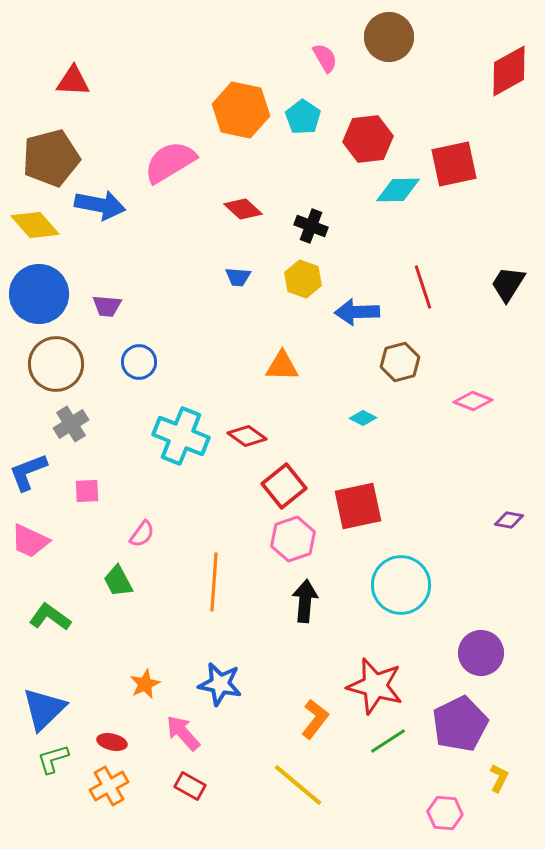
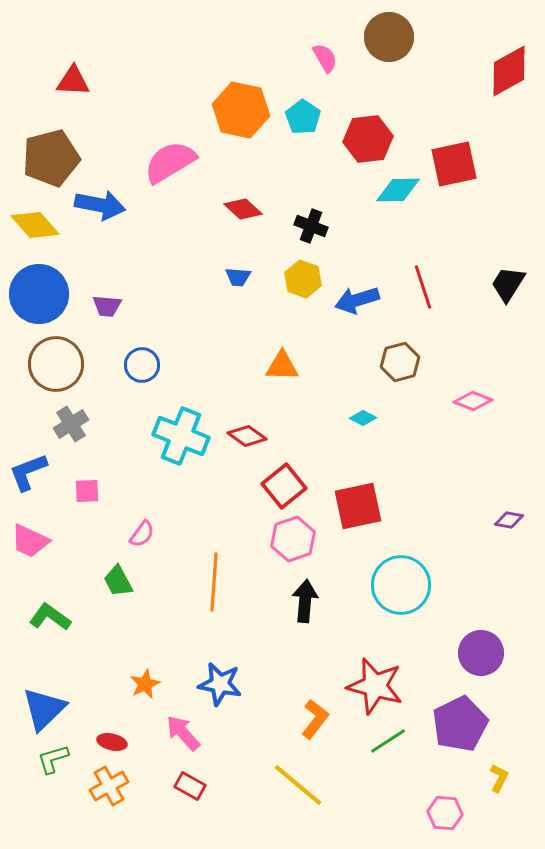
blue arrow at (357, 312): moved 12 px up; rotated 15 degrees counterclockwise
blue circle at (139, 362): moved 3 px right, 3 px down
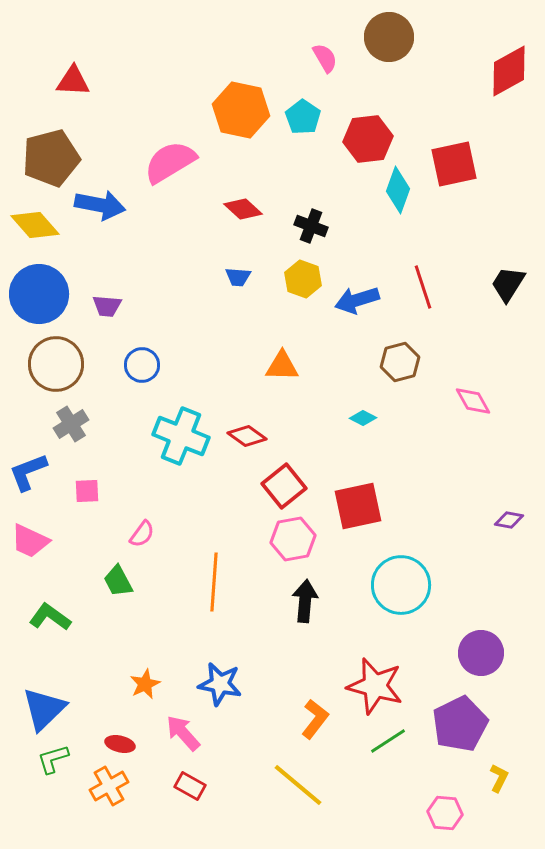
cyan diamond at (398, 190): rotated 69 degrees counterclockwise
pink diamond at (473, 401): rotated 39 degrees clockwise
pink hexagon at (293, 539): rotated 9 degrees clockwise
red ellipse at (112, 742): moved 8 px right, 2 px down
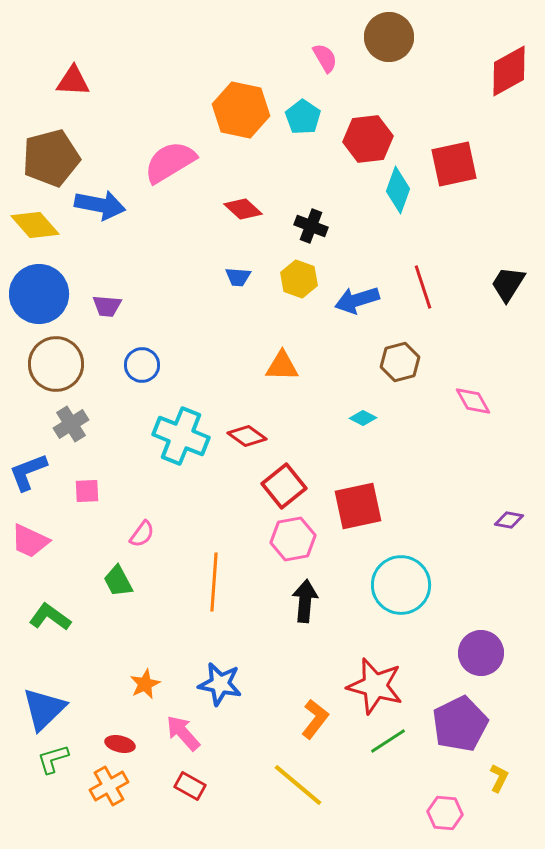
yellow hexagon at (303, 279): moved 4 px left
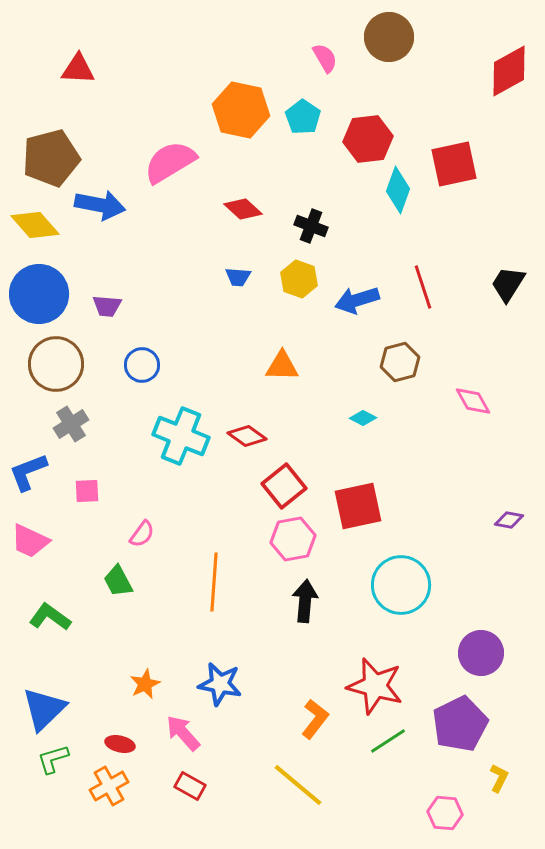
red triangle at (73, 81): moved 5 px right, 12 px up
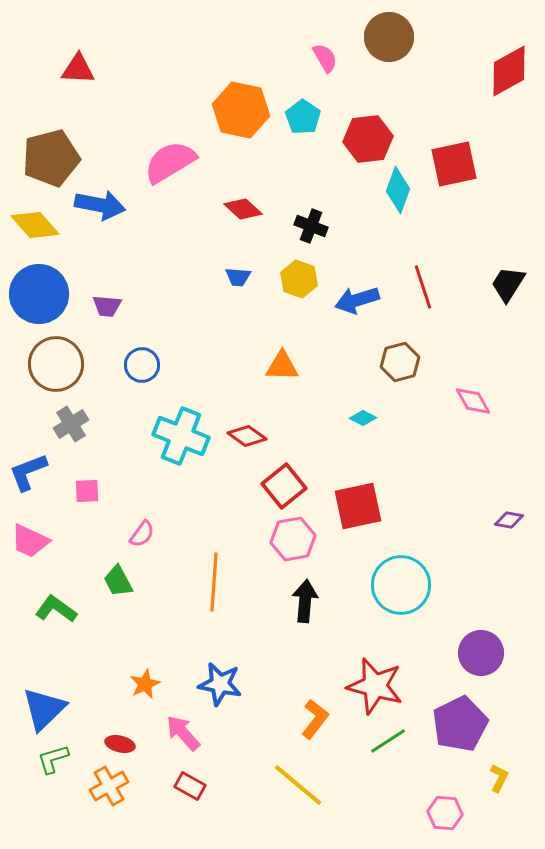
green L-shape at (50, 617): moved 6 px right, 8 px up
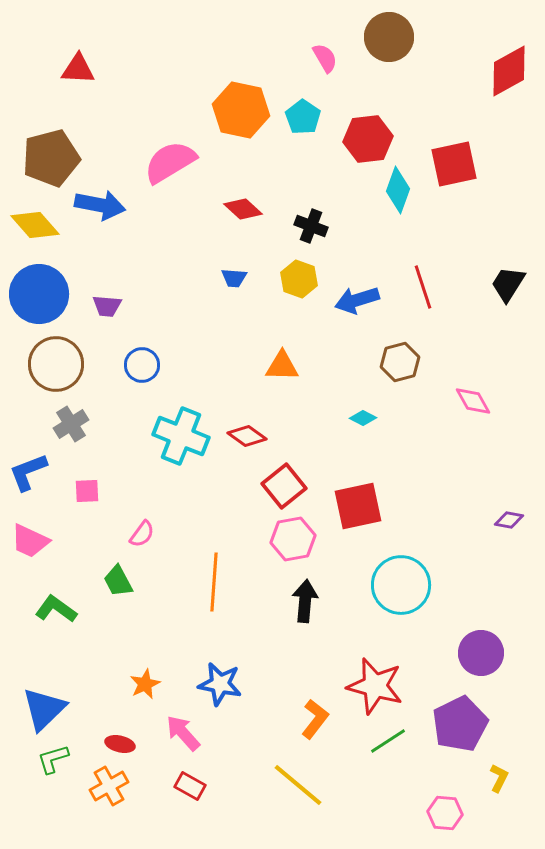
blue trapezoid at (238, 277): moved 4 px left, 1 px down
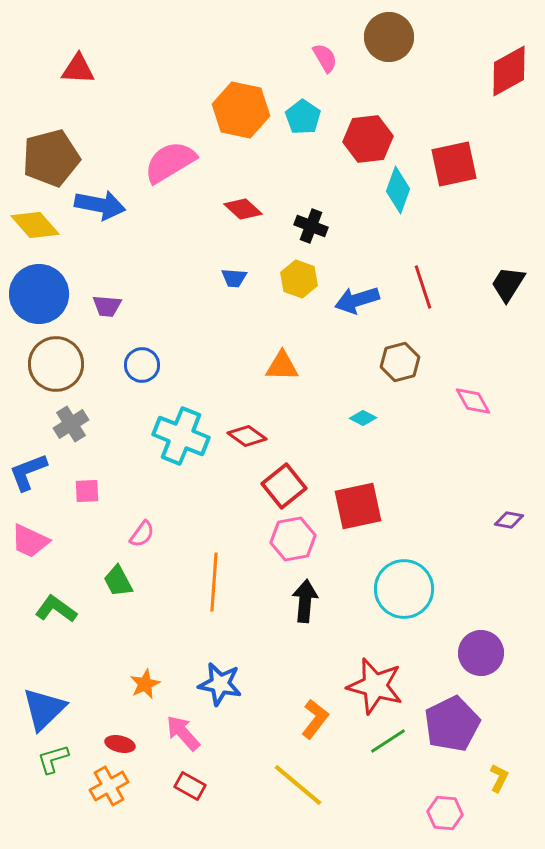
cyan circle at (401, 585): moved 3 px right, 4 px down
purple pentagon at (460, 724): moved 8 px left
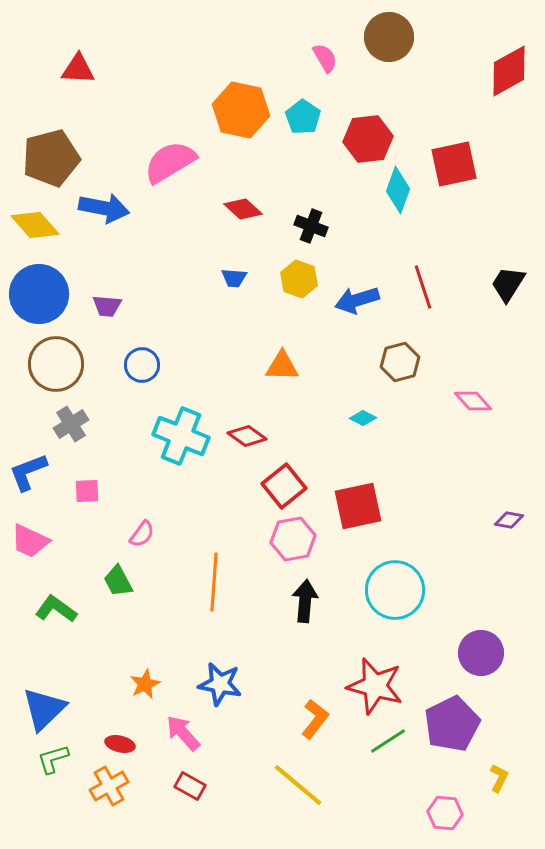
blue arrow at (100, 205): moved 4 px right, 3 px down
pink diamond at (473, 401): rotated 12 degrees counterclockwise
cyan circle at (404, 589): moved 9 px left, 1 px down
